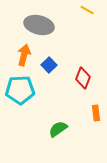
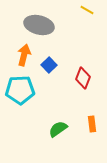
orange rectangle: moved 4 px left, 11 px down
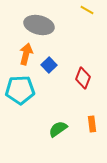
orange arrow: moved 2 px right, 1 px up
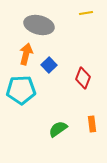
yellow line: moved 1 px left, 3 px down; rotated 40 degrees counterclockwise
cyan pentagon: moved 1 px right
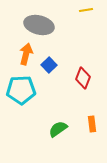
yellow line: moved 3 px up
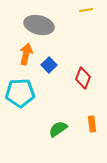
cyan pentagon: moved 1 px left, 3 px down
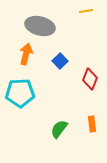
yellow line: moved 1 px down
gray ellipse: moved 1 px right, 1 px down
blue square: moved 11 px right, 4 px up
red diamond: moved 7 px right, 1 px down
green semicircle: moved 1 px right; rotated 18 degrees counterclockwise
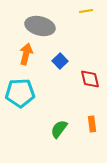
red diamond: rotated 35 degrees counterclockwise
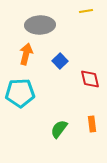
gray ellipse: moved 1 px up; rotated 16 degrees counterclockwise
